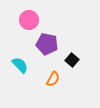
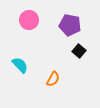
purple pentagon: moved 23 px right, 19 px up
black square: moved 7 px right, 9 px up
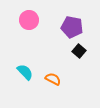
purple pentagon: moved 2 px right, 2 px down
cyan semicircle: moved 5 px right, 7 px down
orange semicircle: rotated 91 degrees counterclockwise
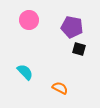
black square: moved 2 px up; rotated 24 degrees counterclockwise
orange semicircle: moved 7 px right, 9 px down
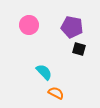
pink circle: moved 5 px down
cyan semicircle: moved 19 px right
orange semicircle: moved 4 px left, 5 px down
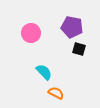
pink circle: moved 2 px right, 8 px down
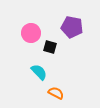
black square: moved 29 px left, 2 px up
cyan semicircle: moved 5 px left
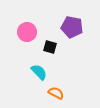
pink circle: moved 4 px left, 1 px up
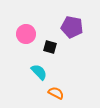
pink circle: moved 1 px left, 2 px down
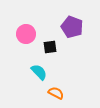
purple pentagon: rotated 10 degrees clockwise
black square: rotated 24 degrees counterclockwise
